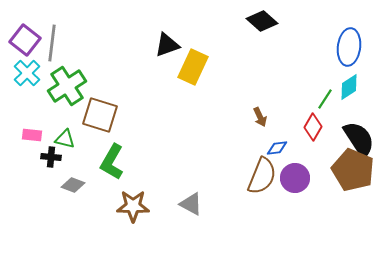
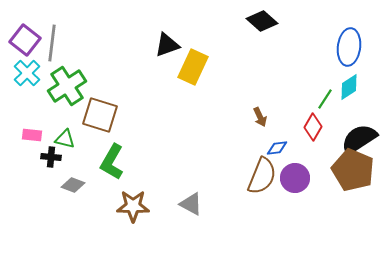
black semicircle: rotated 90 degrees counterclockwise
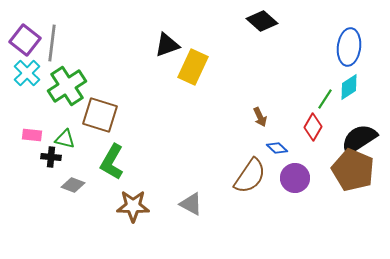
blue diamond: rotated 50 degrees clockwise
brown semicircle: moved 12 px left; rotated 12 degrees clockwise
